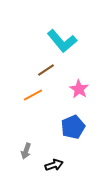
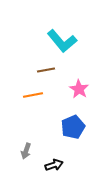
brown line: rotated 24 degrees clockwise
orange line: rotated 18 degrees clockwise
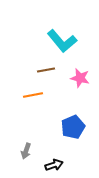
pink star: moved 1 px right, 11 px up; rotated 18 degrees counterclockwise
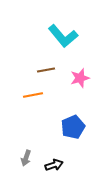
cyan L-shape: moved 1 px right, 5 px up
pink star: rotated 30 degrees counterclockwise
gray arrow: moved 7 px down
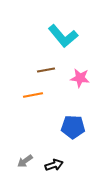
pink star: rotated 24 degrees clockwise
blue pentagon: rotated 25 degrees clockwise
gray arrow: moved 1 px left, 3 px down; rotated 35 degrees clockwise
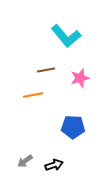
cyan L-shape: moved 3 px right
pink star: rotated 24 degrees counterclockwise
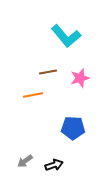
brown line: moved 2 px right, 2 px down
blue pentagon: moved 1 px down
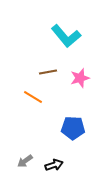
orange line: moved 2 px down; rotated 42 degrees clockwise
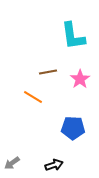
cyan L-shape: moved 7 px right; rotated 32 degrees clockwise
pink star: moved 1 px down; rotated 18 degrees counterclockwise
gray arrow: moved 13 px left, 2 px down
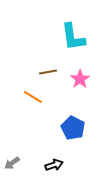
cyan L-shape: moved 1 px down
blue pentagon: rotated 25 degrees clockwise
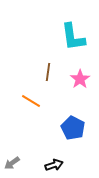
brown line: rotated 72 degrees counterclockwise
orange line: moved 2 px left, 4 px down
